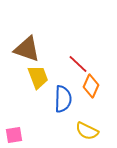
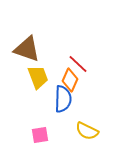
orange diamond: moved 21 px left, 6 px up
pink square: moved 26 px right
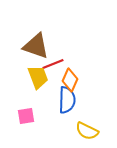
brown triangle: moved 9 px right, 3 px up
red line: moved 25 px left; rotated 65 degrees counterclockwise
blue semicircle: moved 4 px right, 1 px down
pink square: moved 14 px left, 19 px up
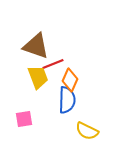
pink square: moved 2 px left, 3 px down
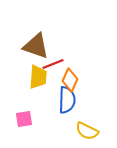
yellow trapezoid: rotated 25 degrees clockwise
